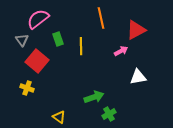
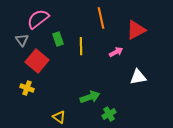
pink arrow: moved 5 px left, 1 px down
green arrow: moved 4 px left
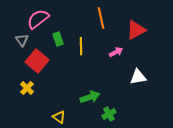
yellow cross: rotated 24 degrees clockwise
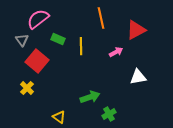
green rectangle: rotated 48 degrees counterclockwise
